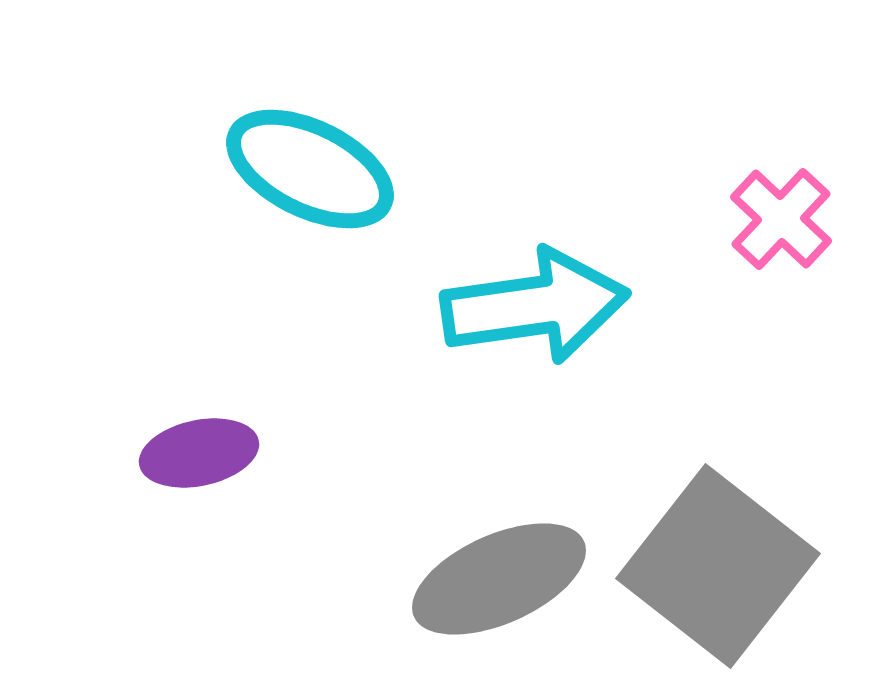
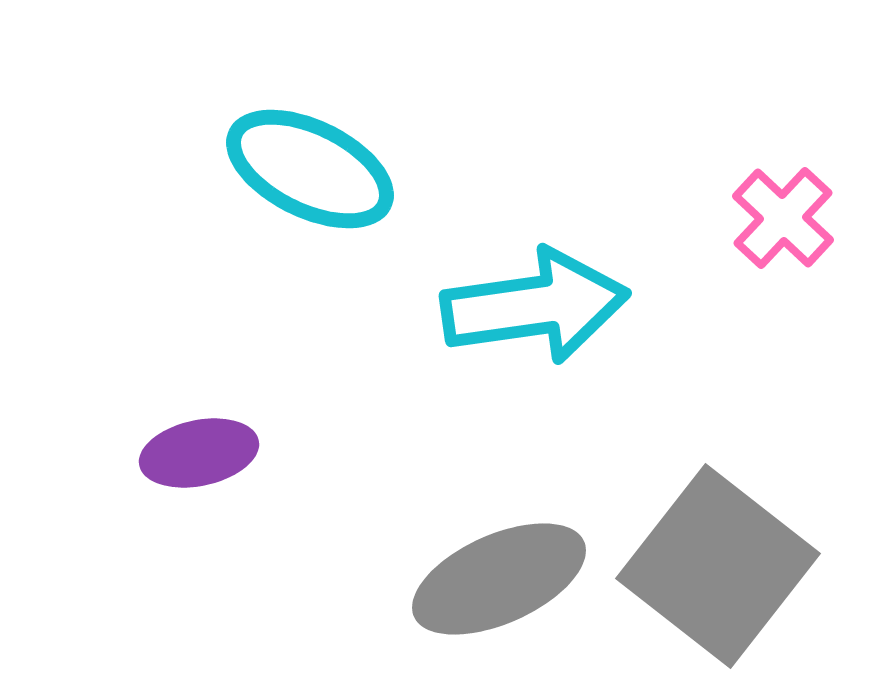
pink cross: moved 2 px right, 1 px up
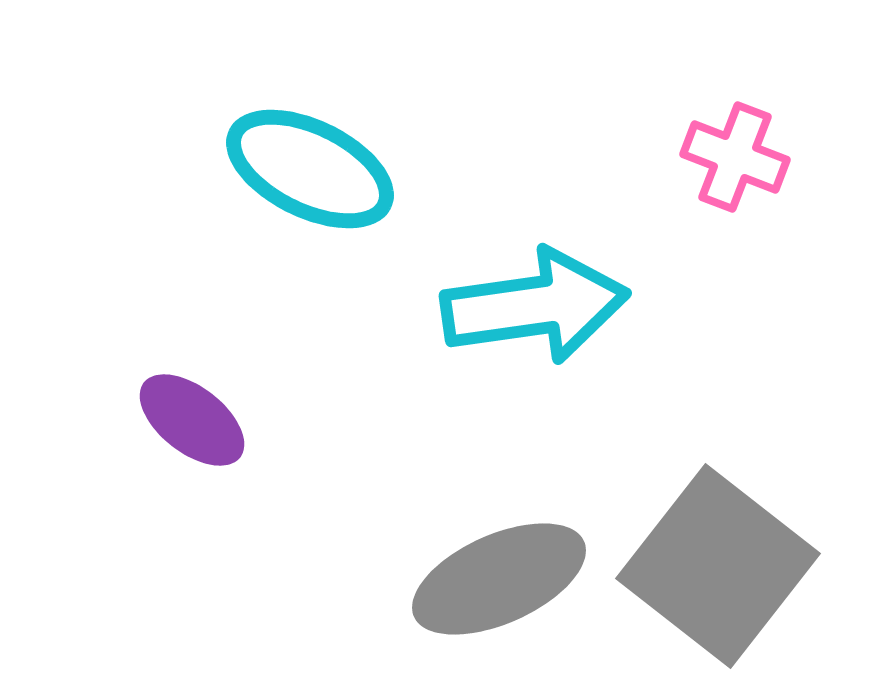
pink cross: moved 48 px left, 61 px up; rotated 22 degrees counterclockwise
purple ellipse: moved 7 px left, 33 px up; rotated 50 degrees clockwise
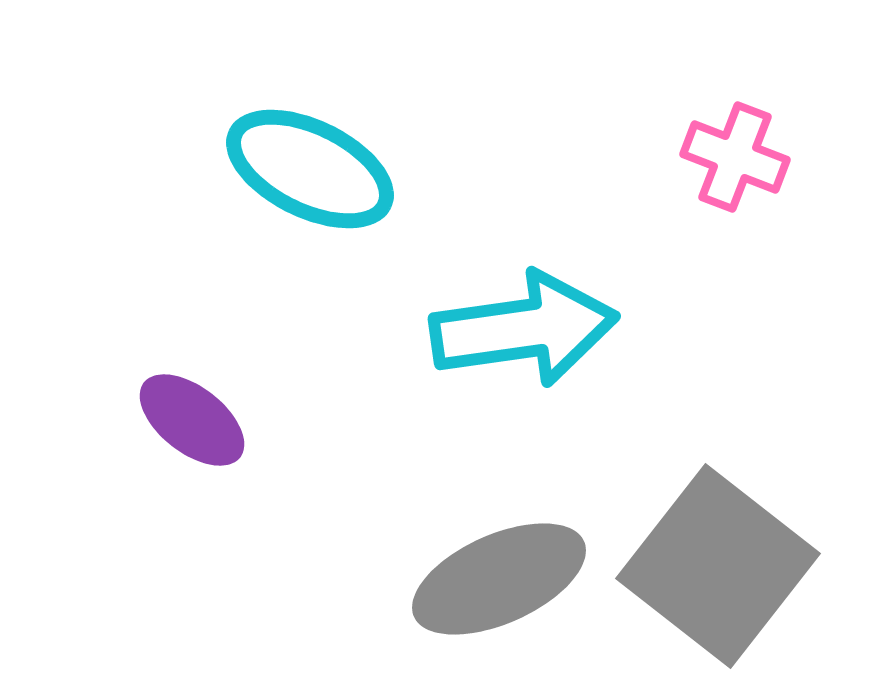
cyan arrow: moved 11 px left, 23 px down
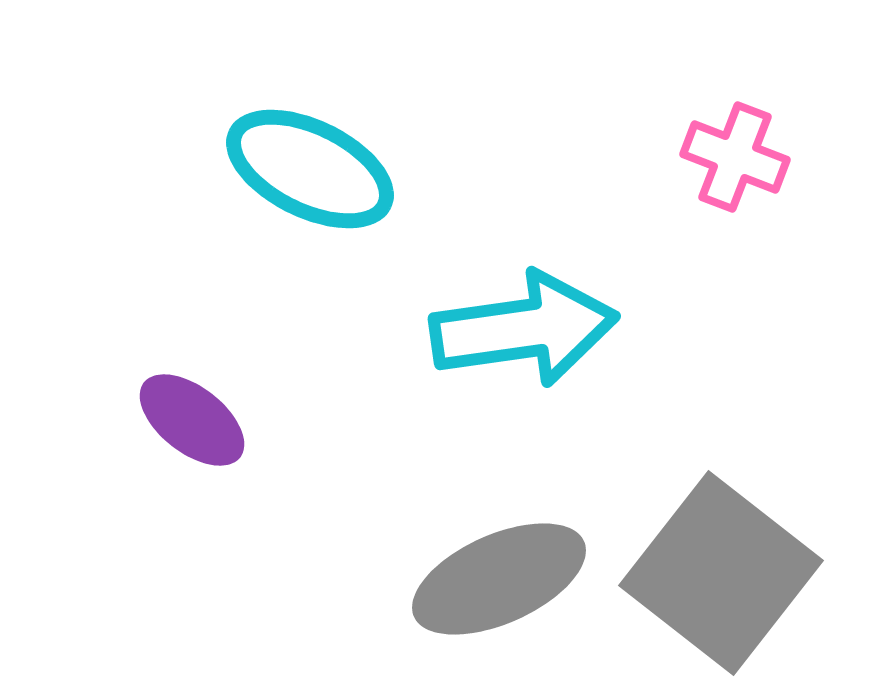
gray square: moved 3 px right, 7 px down
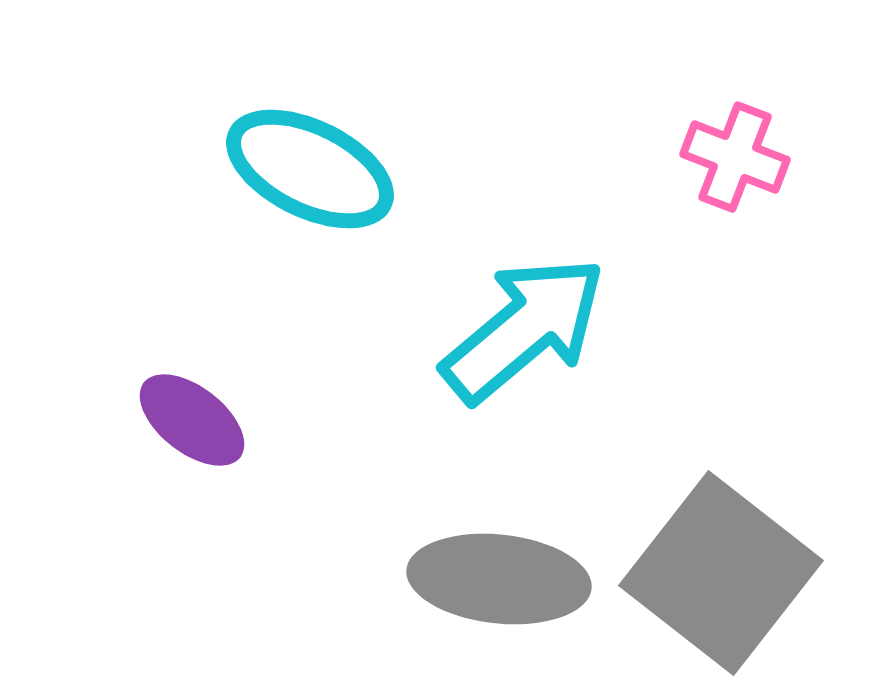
cyan arrow: rotated 32 degrees counterclockwise
gray ellipse: rotated 30 degrees clockwise
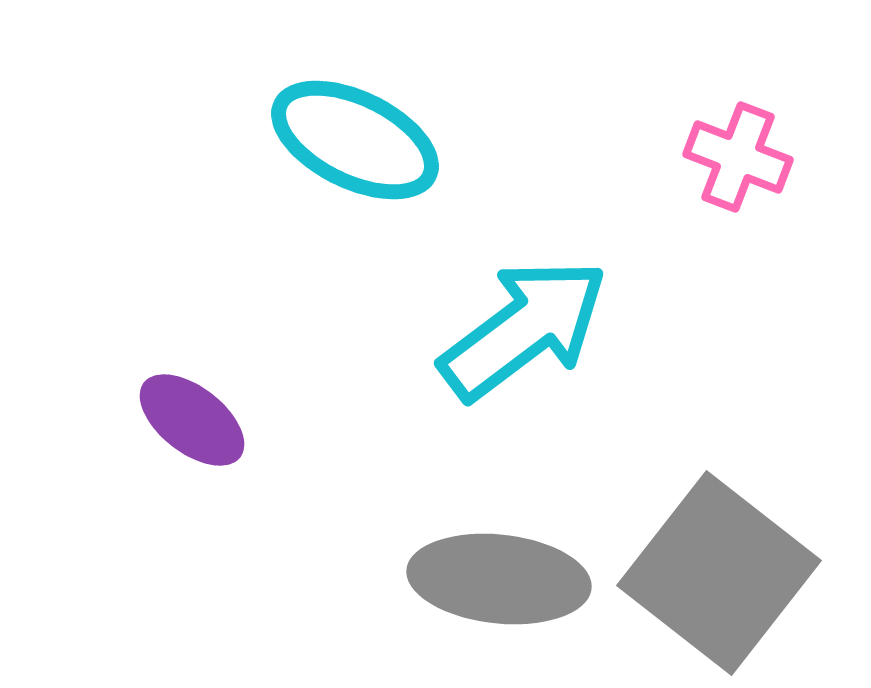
pink cross: moved 3 px right
cyan ellipse: moved 45 px right, 29 px up
cyan arrow: rotated 3 degrees clockwise
gray square: moved 2 px left
